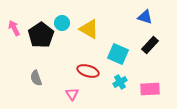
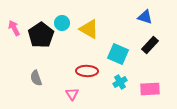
red ellipse: moved 1 px left; rotated 15 degrees counterclockwise
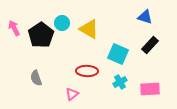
pink triangle: rotated 24 degrees clockwise
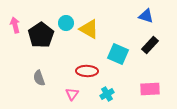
blue triangle: moved 1 px right, 1 px up
cyan circle: moved 4 px right
pink arrow: moved 1 px right, 3 px up; rotated 14 degrees clockwise
gray semicircle: moved 3 px right
cyan cross: moved 13 px left, 12 px down
pink triangle: rotated 16 degrees counterclockwise
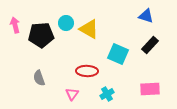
black pentagon: rotated 30 degrees clockwise
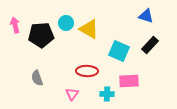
cyan square: moved 1 px right, 3 px up
gray semicircle: moved 2 px left
pink rectangle: moved 21 px left, 8 px up
cyan cross: rotated 32 degrees clockwise
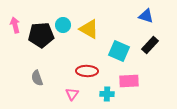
cyan circle: moved 3 px left, 2 px down
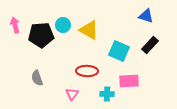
yellow triangle: moved 1 px down
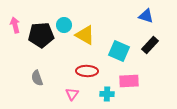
cyan circle: moved 1 px right
yellow triangle: moved 4 px left, 5 px down
